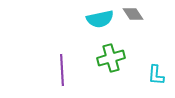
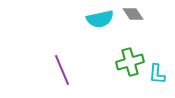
green cross: moved 19 px right, 4 px down
purple line: rotated 20 degrees counterclockwise
cyan L-shape: moved 1 px right, 1 px up
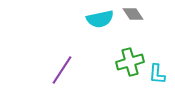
purple line: rotated 56 degrees clockwise
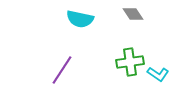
cyan semicircle: moved 20 px left; rotated 24 degrees clockwise
green cross: rotated 8 degrees clockwise
cyan L-shape: moved 1 px right; rotated 60 degrees counterclockwise
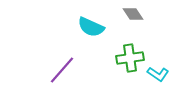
cyan semicircle: moved 11 px right, 8 px down; rotated 12 degrees clockwise
green cross: moved 4 px up
purple line: rotated 8 degrees clockwise
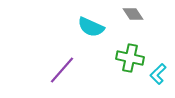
green cross: rotated 20 degrees clockwise
cyan L-shape: rotated 100 degrees clockwise
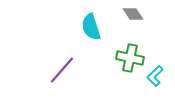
cyan semicircle: rotated 48 degrees clockwise
cyan L-shape: moved 3 px left, 2 px down
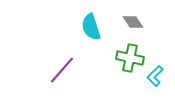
gray diamond: moved 8 px down
